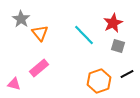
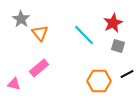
orange hexagon: rotated 20 degrees clockwise
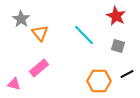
red star: moved 3 px right, 7 px up; rotated 18 degrees counterclockwise
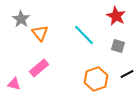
orange hexagon: moved 3 px left, 2 px up; rotated 20 degrees counterclockwise
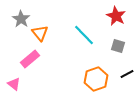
pink rectangle: moved 9 px left, 9 px up
pink triangle: rotated 24 degrees clockwise
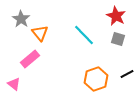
gray square: moved 7 px up
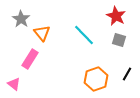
orange triangle: moved 2 px right
gray square: moved 1 px right, 1 px down
pink rectangle: rotated 18 degrees counterclockwise
black line: rotated 32 degrees counterclockwise
